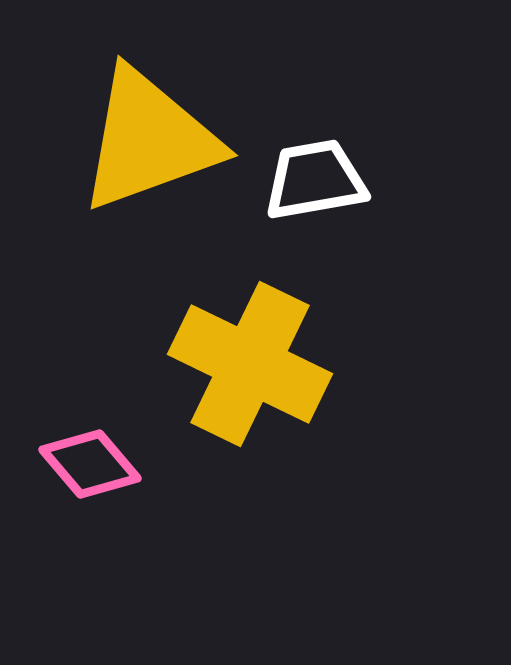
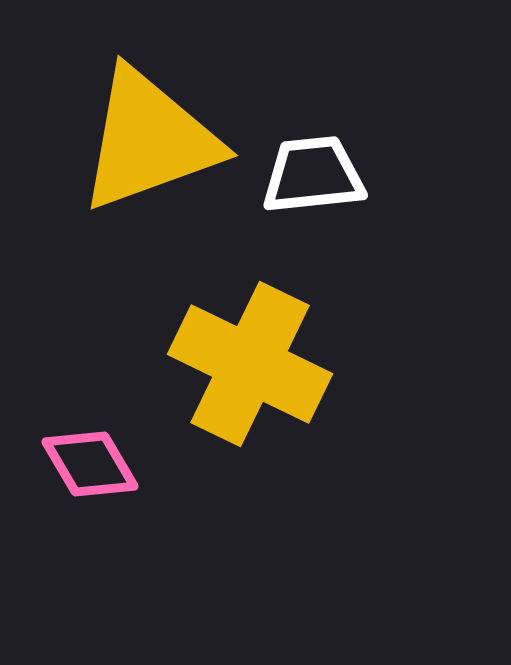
white trapezoid: moved 2 px left, 5 px up; rotated 4 degrees clockwise
pink diamond: rotated 10 degrees clockwise
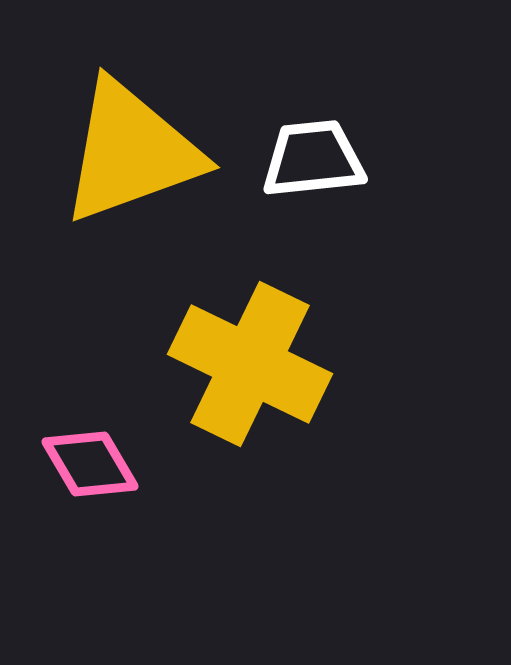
yellow triangle: moved 18 px left, 12 px down
white trapezoid: moved 16 px up
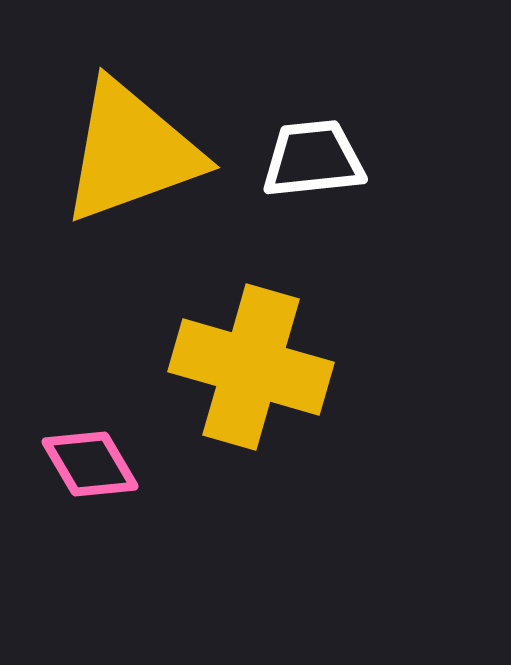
yellow cross: moved 1 px right, 3 px down; rotated 10 degrees counterclockwise
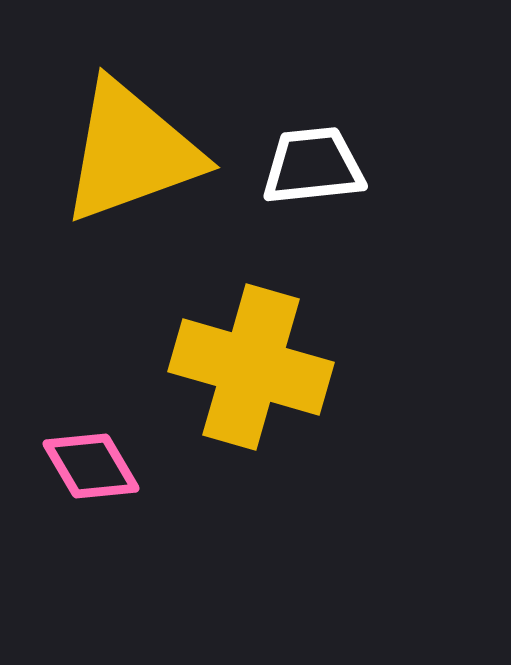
white trapezoid: moved 7 px down
pink diamond: moved 1 px right, 2 px down
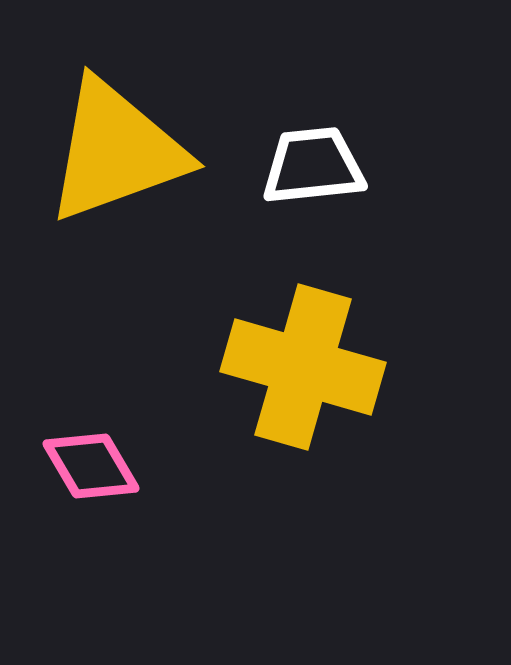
yellow triangle: moved 15 px left, 1 px up
yellow cross: moved 52 px right
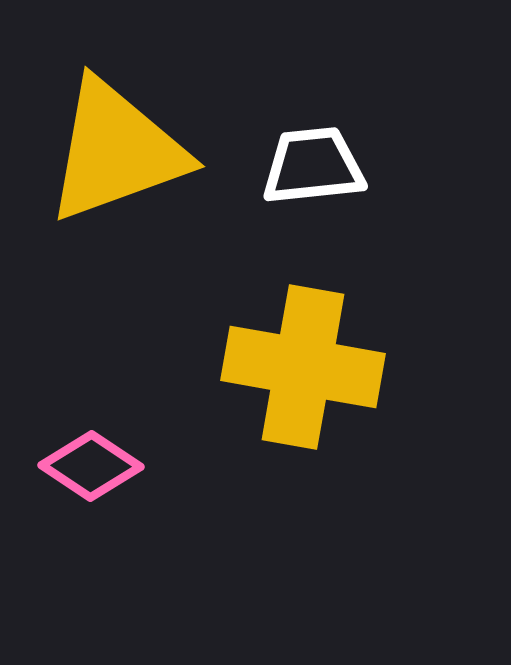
yellow cross: rotated 6 degrees counterclockwise
pink diamond: rotated 26 degrees counterclockwise
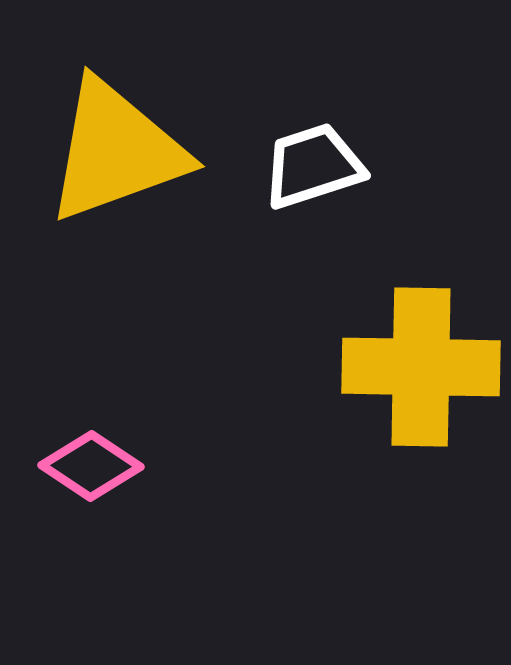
white trapezoid: rotated 12 degrees counterclockwise
yellow cross: moved 118 px right; rotated 9 degrees counterclockwise
